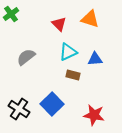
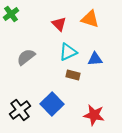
black cross: moved 1 px right, 1 px down; rotated 20 degrees clockwise
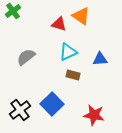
green cross: moved 2 px right, 3 px up
orange triangle: moved 9 px left, 3 px up; rotated 18 degrees clockwise
red triangle: rotated 28 degrees counterclockwise
blue triangle: moved 5 px right
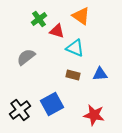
green cross: moved 26 px right, 8 px down
red triangle: moved 2 px left, 7 px down
cyan triangle: moved 7 px right, 4 px up; rotated 48 degrees clockwise
blue triangle: moved 15 px down
blue square: rotated 15 degrees clockwise
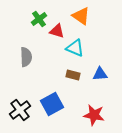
gray semicircle: rotated 126 degrees clockwise
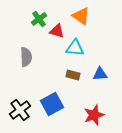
cyan triangle: rotated 18 degrees counterclockwise
red star: rotated 30 degrees counterclockwise
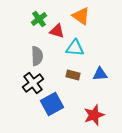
gray semicircle: moved 11 px right, 1 px up
black cross: moved 13 px right, 27 px up
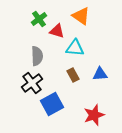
brown rectangle: rotated 48 degrees clockwise
black cross: moved 1 px left
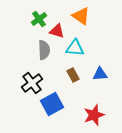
gray semicircle: moved 7 px right, 6 px up
